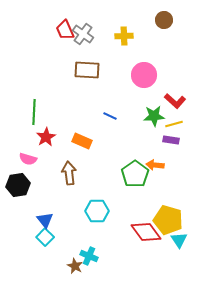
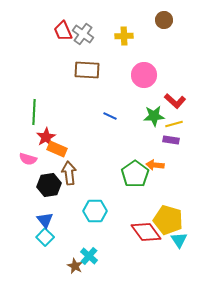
red trapezoid: moved 2 px left, 1 px down
orange rectangle: moved 25 px left, 8 px down
black hexagon: moved 31 px right
cyan hexagon: moved 2 px left
cyan cross: rotated 18 degrees clockwise
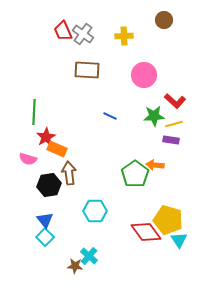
brown star: rotated 21 degrees counterclockwise
